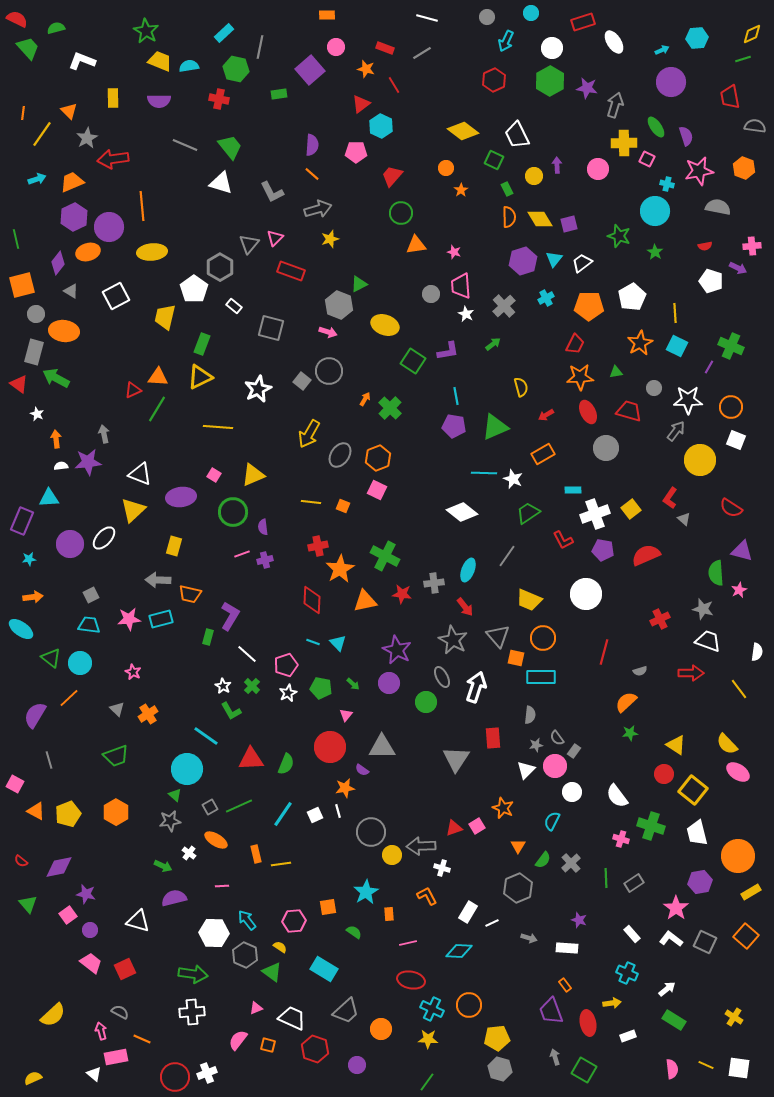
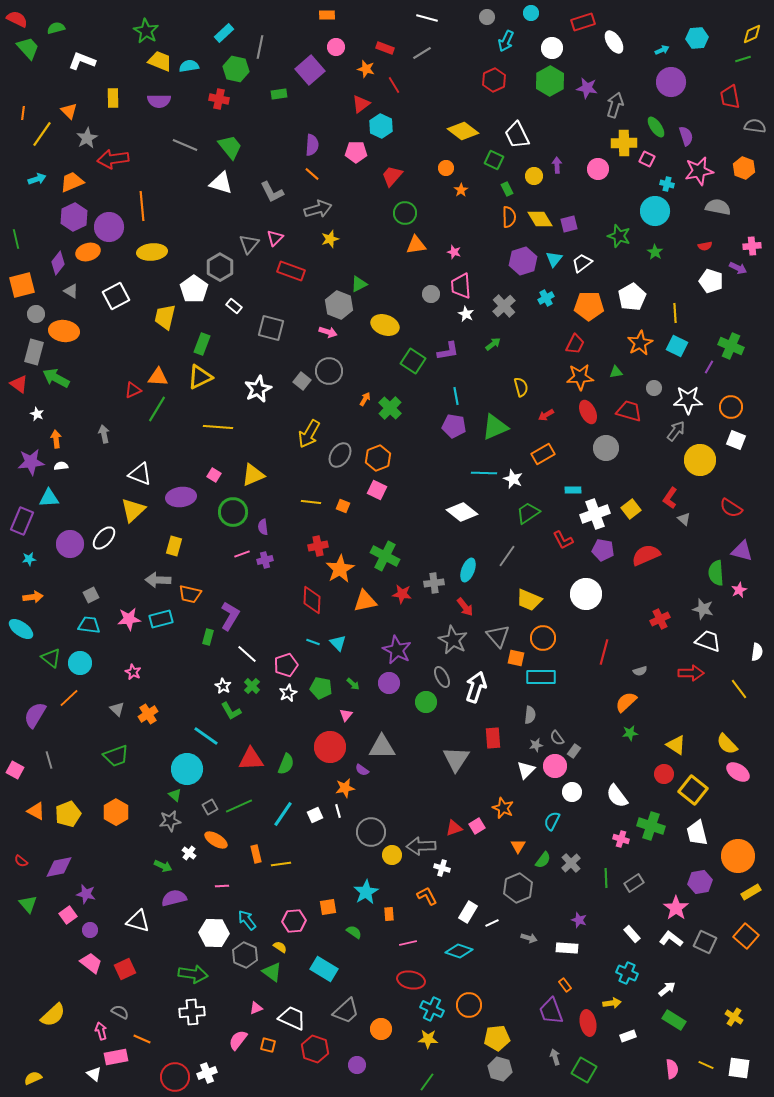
green circle at (401, 213): moved 4 px right
purple star at (88, 462): moved 57 px left
pink square at (15, 784): moved 14 px up
cyan diamond at (459, 951): rotated 16 degrees clockwise
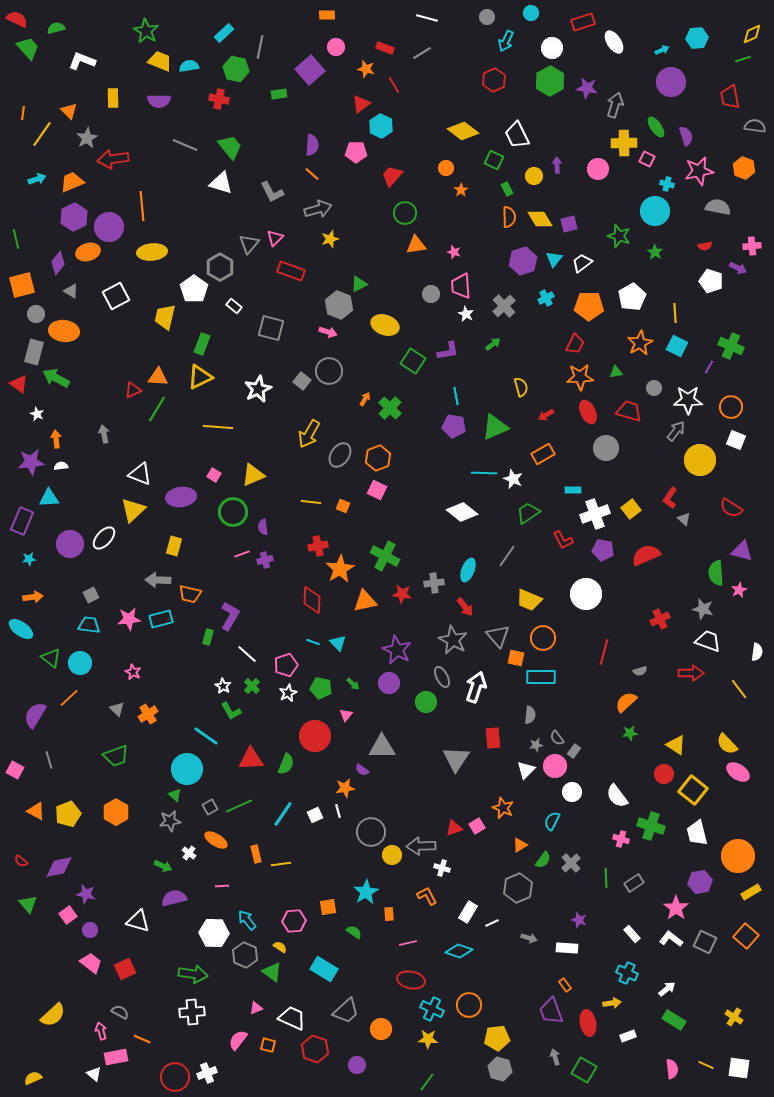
red circle at (330, 747): moved 15 px left, 11 px up
orange triangle at (518, 846): moved 2 px right, 1 px up; rotated 28 degrees clockwise
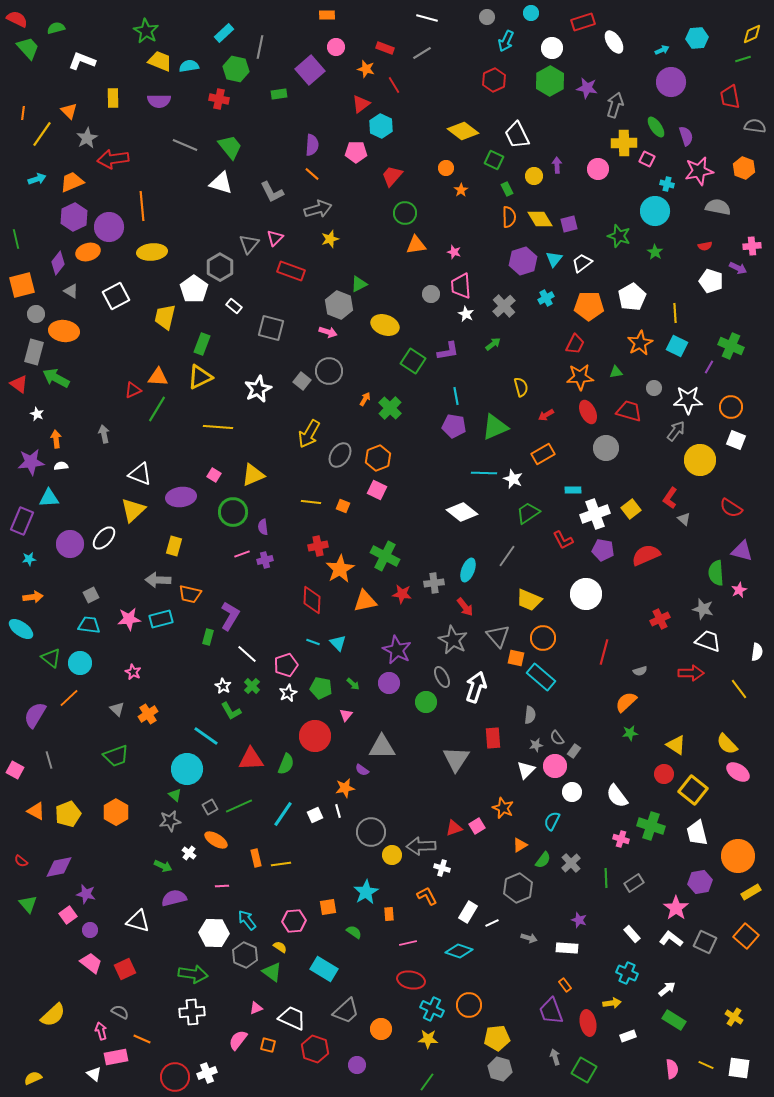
cyan rectangle at (541, 677): rotated 40 degrees clockwise
orange rectangle at (256, 854): moved 4 px down
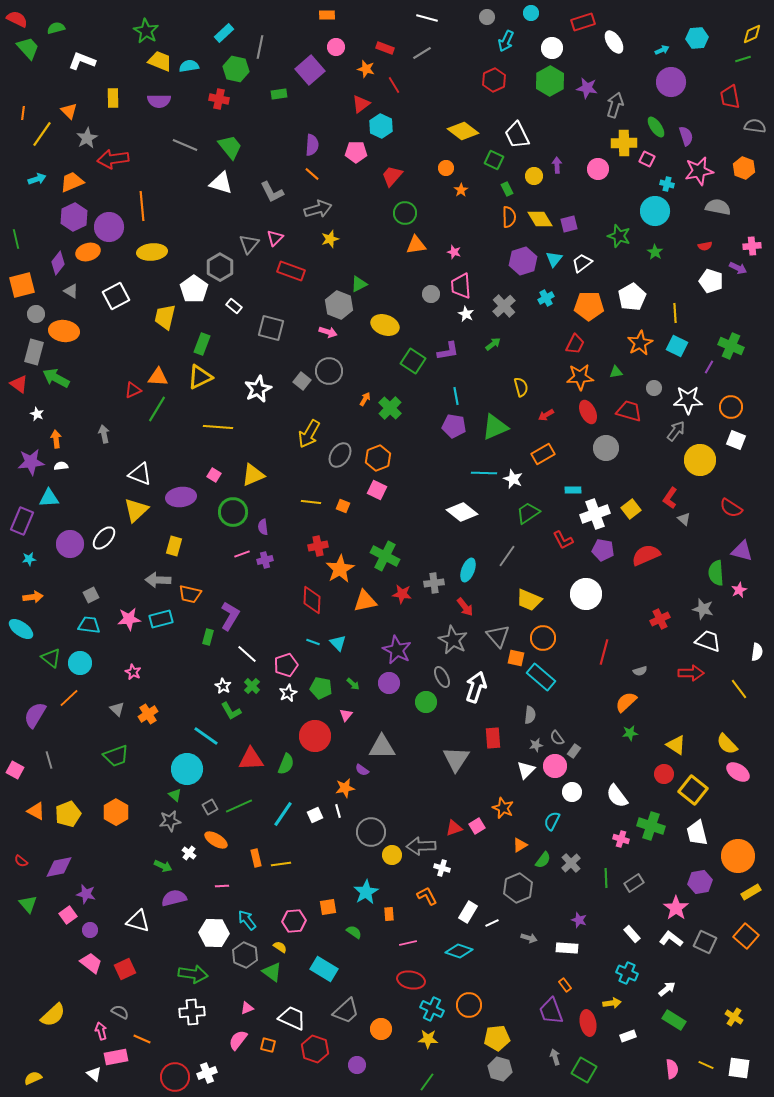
yellow triangle at (133, 510): moved 3 px right
pink triangle at (256, 1008): moved 9 px left
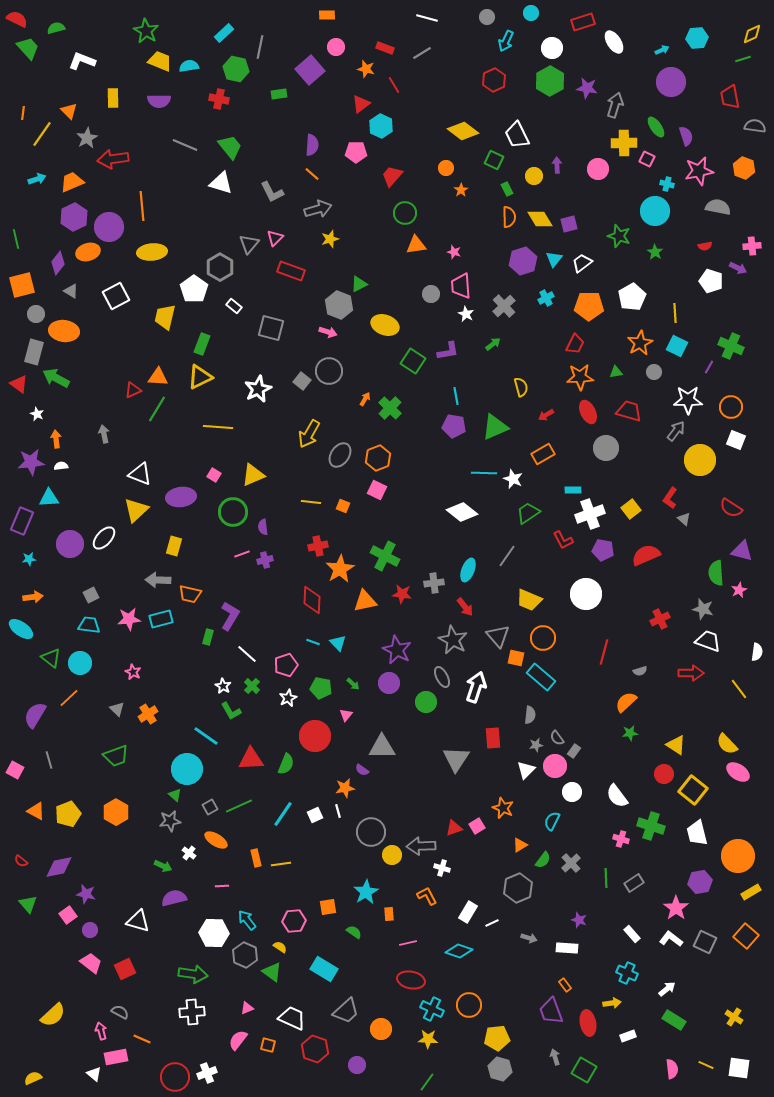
gray circle at (654, 388): moved 16 px up
white cross at (595, 514): moved 5 px left
white star at (288, 693): moved 5 px down
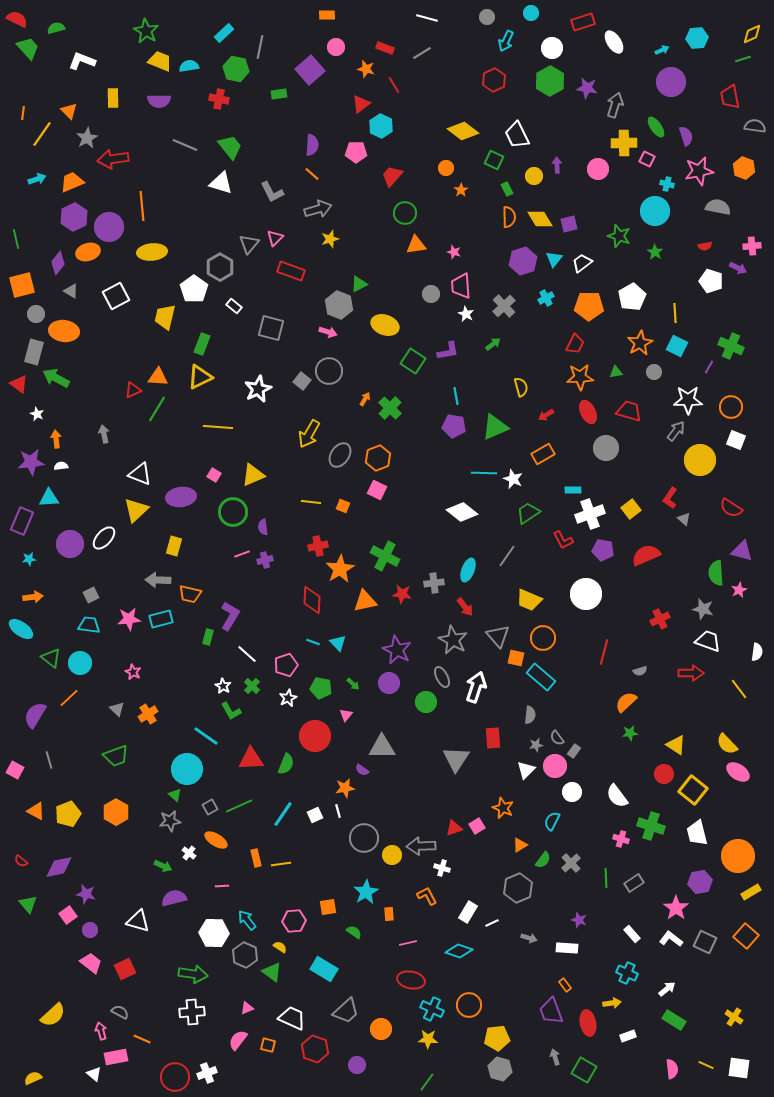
gray circle at (371, 832): moved 7 px left, 6 px down
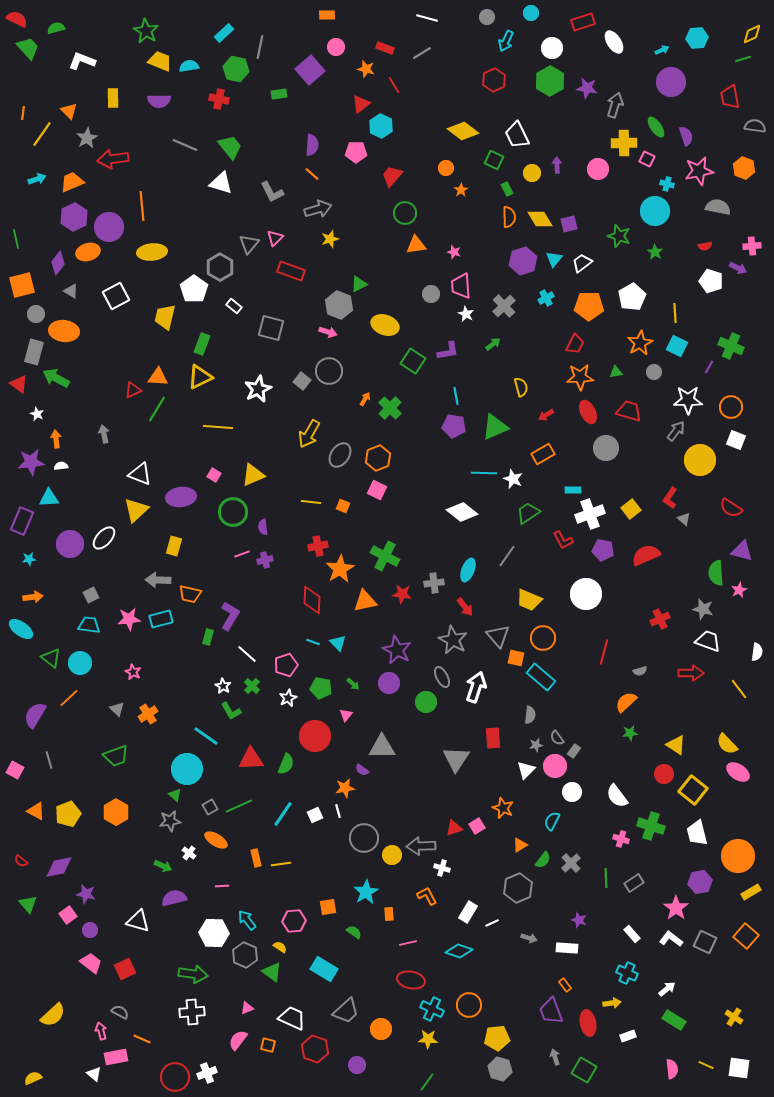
yellow circle at (534, 176): moved 2 px left, 3 px up
